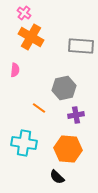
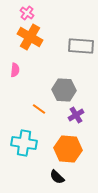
pink cross: moved 3 px right
orange cross: moved 1 px left
gray hexagon: moved 2 px down; rotated 15 degrees clockwise
orange line: moved 1 px down
purple cross: rotated 21 degrees counterclockwise
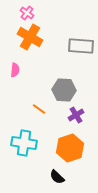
orange hexagon: moved 2 px right, 1 px up; rotated 24 degrees counterclockwise
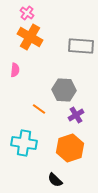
black semicircle: moved 2 px left, 3 px down
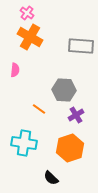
black semicircle: moved 4 px left, 2 px up
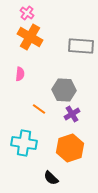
pink semicircle: moved 5 px right, 4 px down
purple cross: moved 4 px left, 1 px up
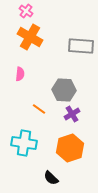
pink cross: moved 1 px left, 2 px up
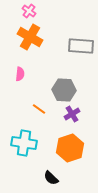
pink cross: moved 3 px right
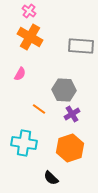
pink semicircle: rotated 24 degrees clockwise
